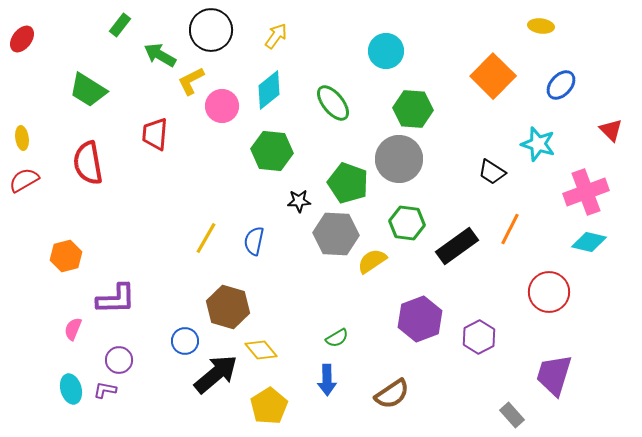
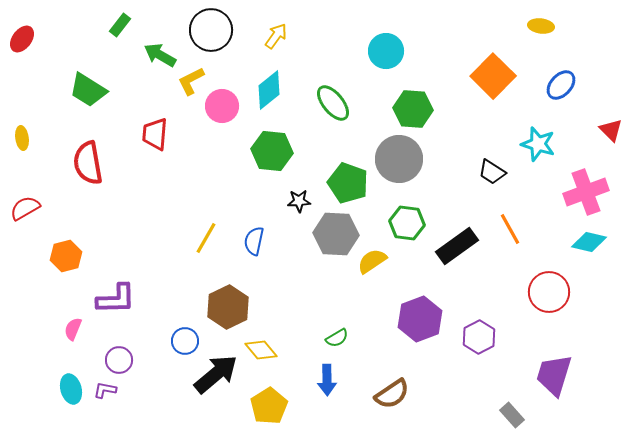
red semicircle at (24, 180): moved 1 px right, 28 px down
orange line at (510, 229): rotated 56 degrees counterclockwise
brown hexagon at (228, 307): rotated 18 degrees clockwise
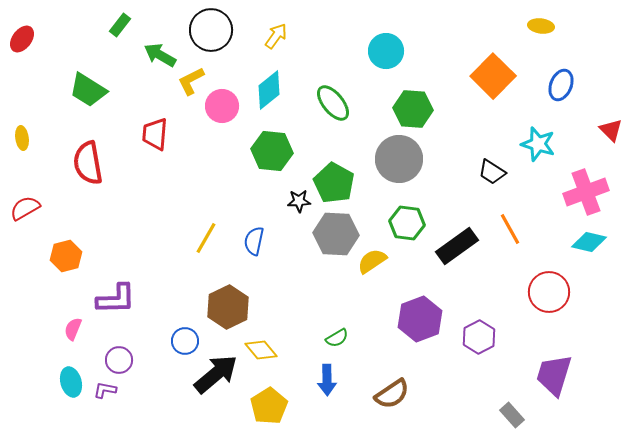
blue ellipse at (561, 85): rotated 20 degrees counterclockwise
green pentagon at (348, 183): moved 14 px left; rotated 9 degrees clockwise
cyan ellipse at (71, 389): moved 7 px up
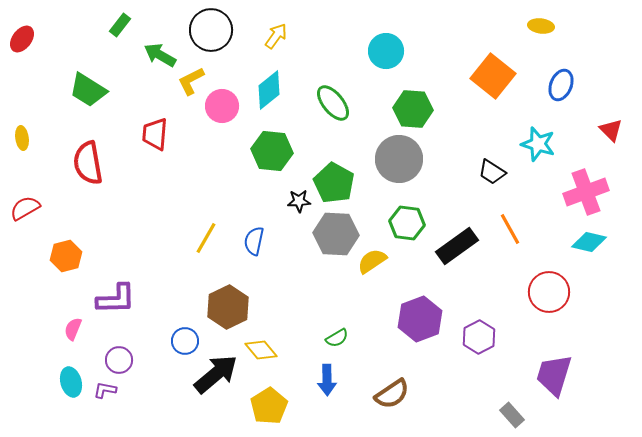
orange square at (493, 76): rotated 6 degrees counterclockwise
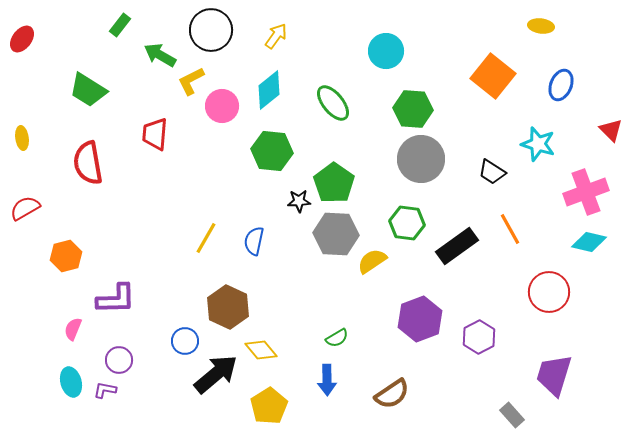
gray circle at (399, 159): moved 22 px right
green pentagon at (334, 183): rotated 6 degrees clockwise
brown hexagon at (228, 307): rotated 9 degrees counterclockwise
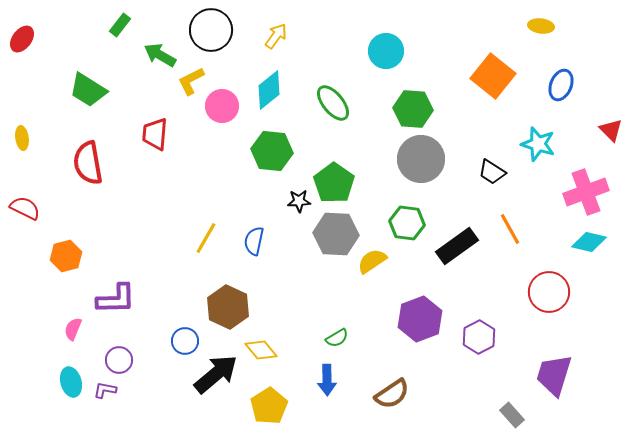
red semicircle at (25, 208): rotated 56 degrees clockwise
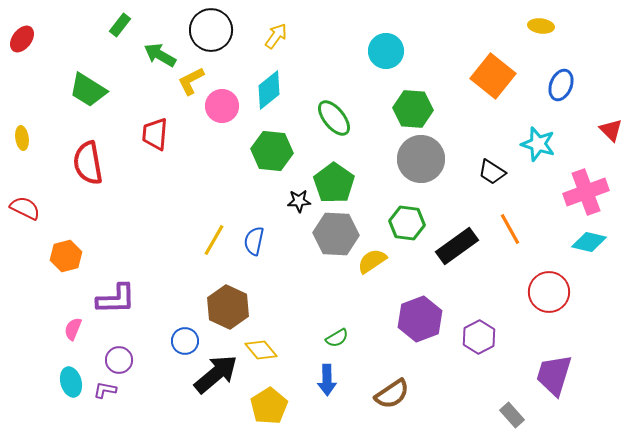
green ellipse at (333, 103): moved 1 px right, 15 px down
yellow line at (206, 238): moved 8 px right, 2 px down
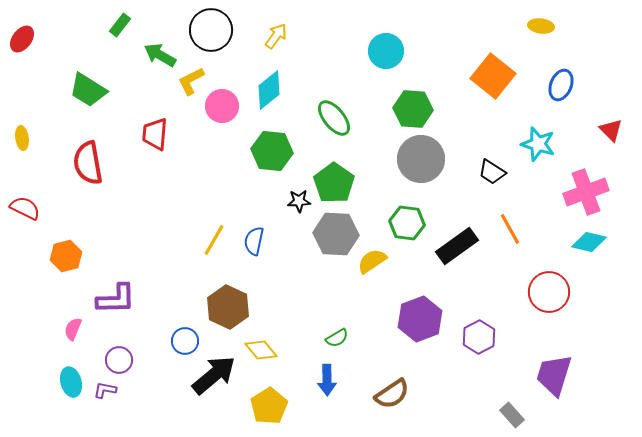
black arrow at (216, 374): moved 2 px left, 1 px down
